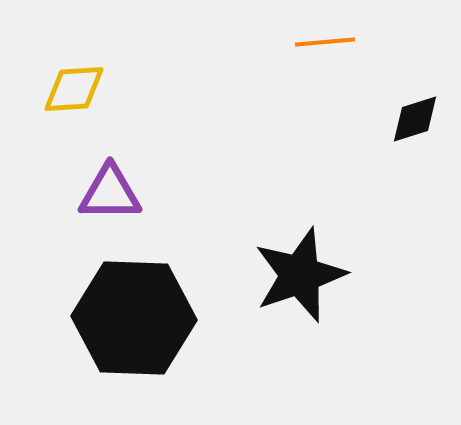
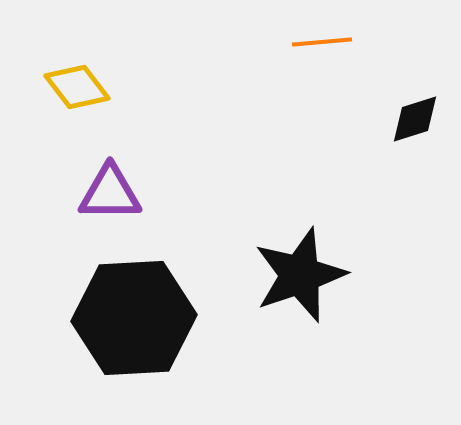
orange line: moved 3 px left
yellow diamond: moved 3 px right, 2 px up; rotated 56 degrees clockwise
black hexagon: rotated 5 degrees counterclockwise
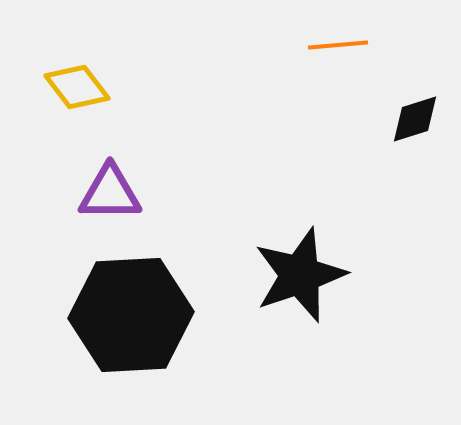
orange line: moved 16 px right, 3 px down
black hexagon: moved 3 px left, 3 px up
